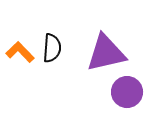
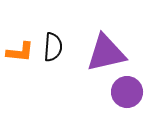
black semicircle: moved 1 px right, 1 px up
orange L-shape: rotated 140 degrees clockwise
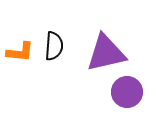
black semicircle: moved 1 px right, 1 px up
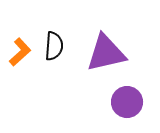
orange L-shape: rotated 48 degrees counterclockwise
purple circle: moved 10 px down
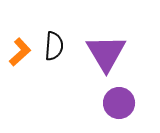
purple triangle: rotated 48 degrees counterclockwise
purple circle: moved 8 px left, 1 px down
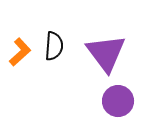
purple triangle: rotated 6 degrees counterclockwise
purple circle: moved 1 px left, 2 px up
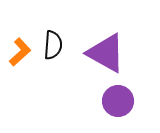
black semicircle: moved 1 px left, 1 px up
purple triangle: rotated 24 degrees counterclockwise
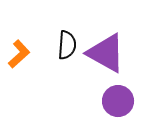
black semicircle: moved 14 px right
orange L-shape: moved 1 px left, 2 px down
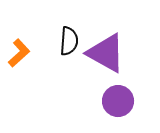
black semicircle: moved 2 px right, 4 px up
orange L-shape: moved 1 px up
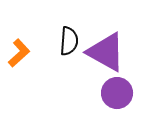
purple triangle: moved 1 px up
purple circle: moved 1 px left, 8 px up
